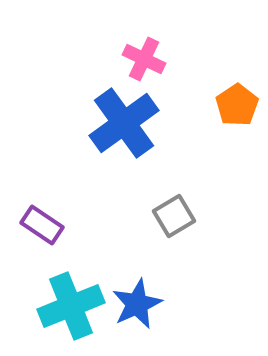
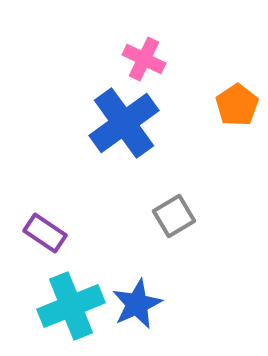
purple rectangle: moved 3 px right, 8 px down
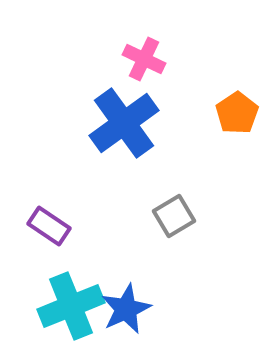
orange pentagon: moved 8 px down
purple rectangle: moved 4 px right, 7 px up
blue star: moved 11 px left, 5 px down
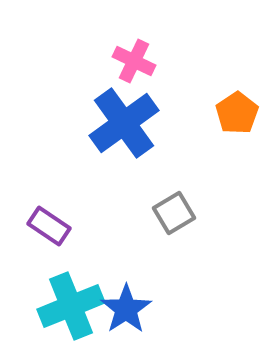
pink cross: moved 10 px left, 2 px down
gray square: moved 3 px up
blue star: rotated 9 degrees counterclockwise
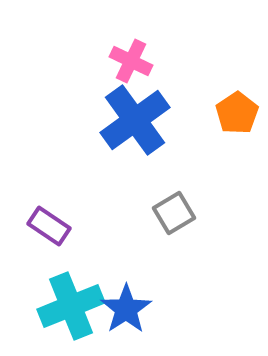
pink cross: moved 3 px left
blue cross: moved 11 px right, 3 px up
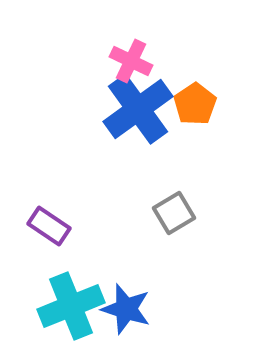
orange pentagon: moved 42 px left, 9 px up
blue cross: moved 3 px right, 11 px up
blue star: rotated 21 degrees counterclockwise
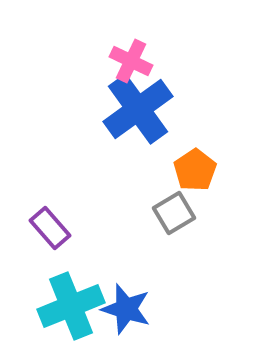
orange pentagon: moved 66 px down
purple rectangle: moved 1 px right, 2 px down; rotated 15 degrees clockwise
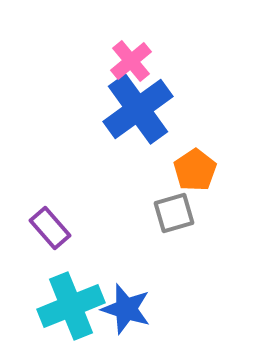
pink cross: rotated 24 degrees clockwise
gray square: rotated 15 degrees clockwise
